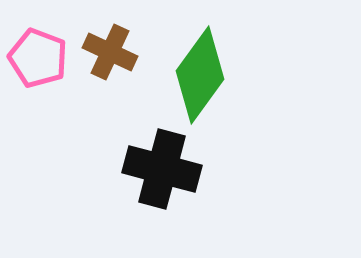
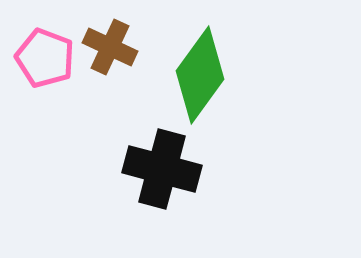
brown cross: moved 5 px up
pink pentagon: moved 7 px right
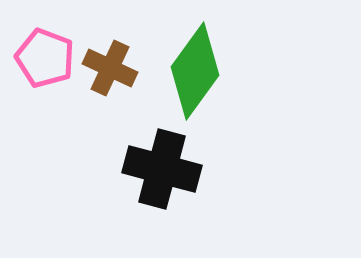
brown cross: moved 21 px down
green diamond: moved 5 px left, 4 px up
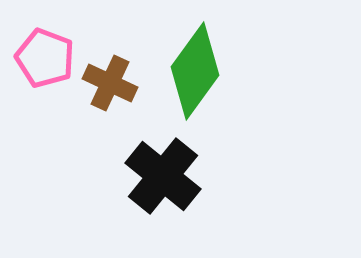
brown cross: moved 15 px down
black cross: moved 1 px right, 7 px down; rotated 24 degrees clockwise
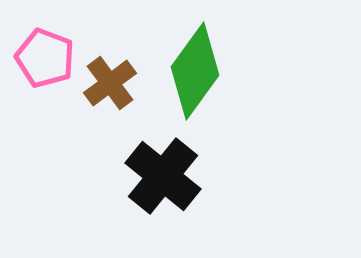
brown cross: rotated 28 degrees clockwise
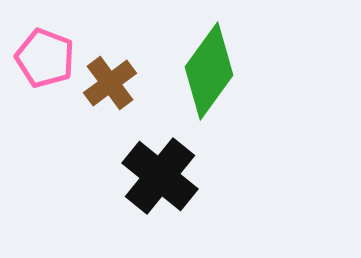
green diamond: moved 14 px right
black cross: moved 3 px left
